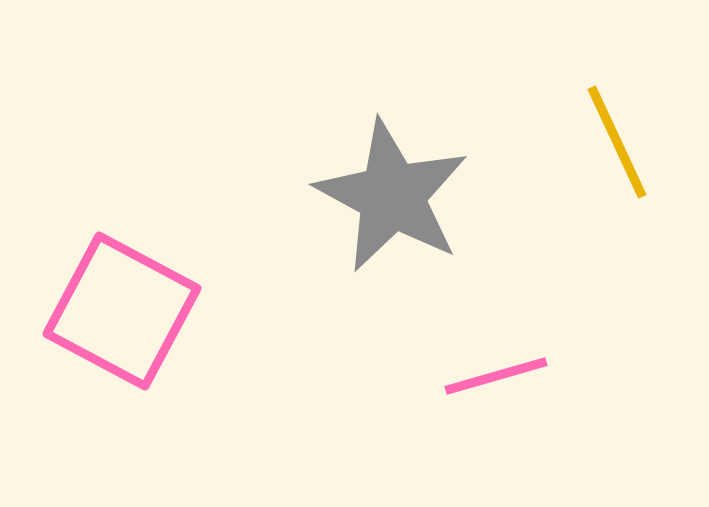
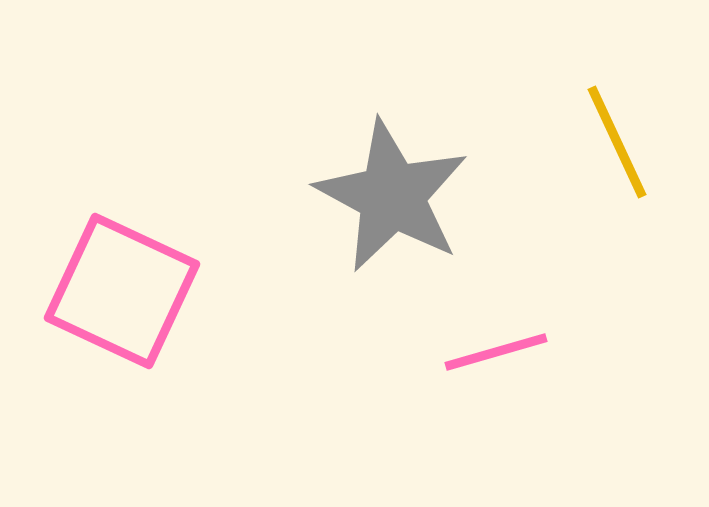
pink square: moved 20 px up; rotated 3 degrees counterclockwise
pink line: moved 24 px up
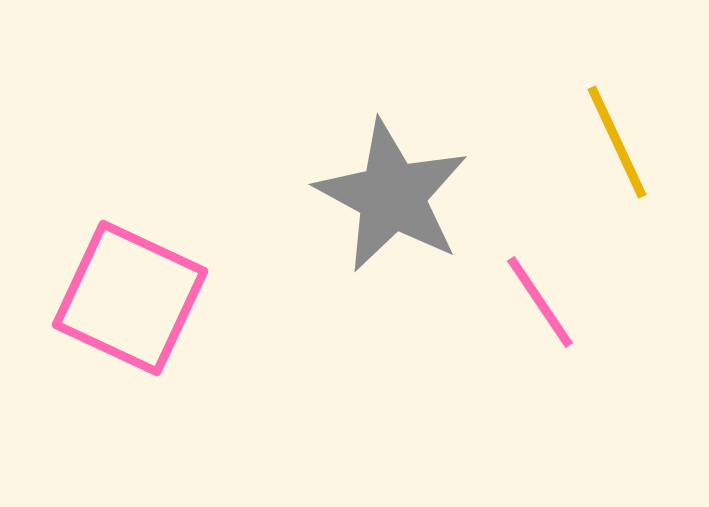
pink square: moved 8 px right, 7 px down
pink line: moved 44 px right, 50 px up; rotated 72 degrees clockwise
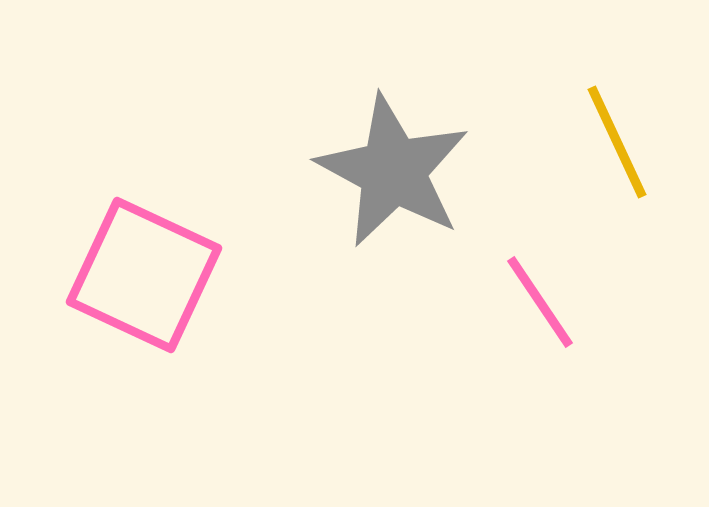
gray star: moved 1 px right, 25 px up
pink square: moved 14 px right, 23 px up
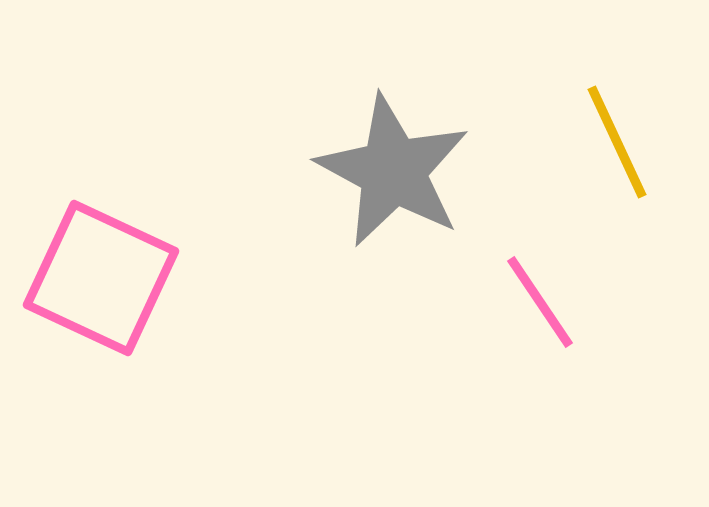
pink square: moved 43 px left, 3 px down
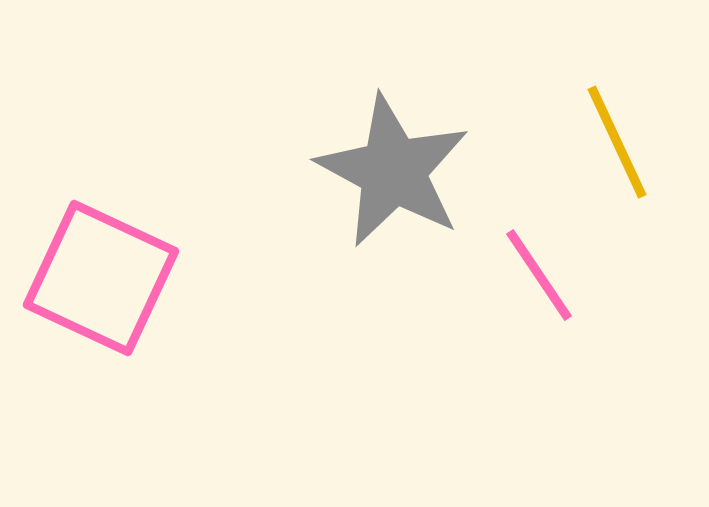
pink line: moved 1 px left, 27 px up
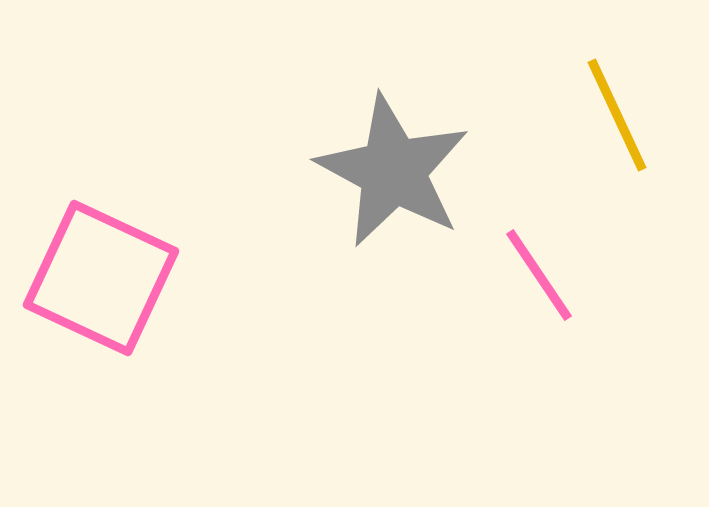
yellow line: moved 27 px up
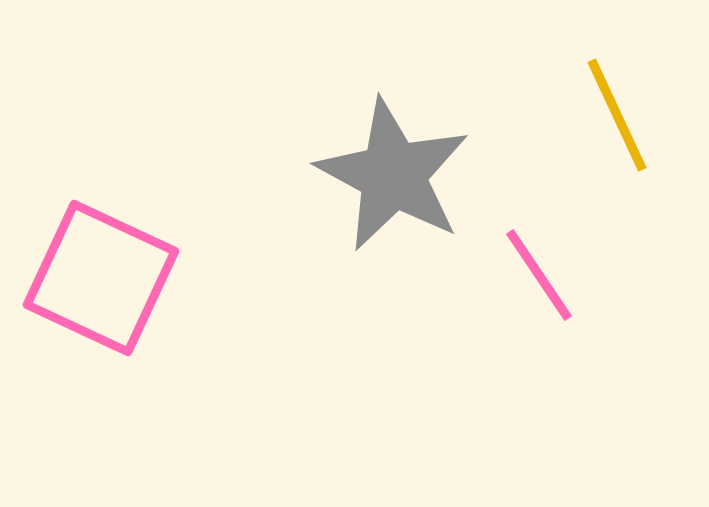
gray star: moved 4 px down
